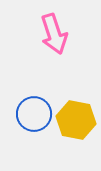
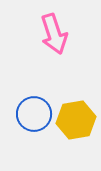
yellow hexagon: rotated 21 degrees counterclockwise
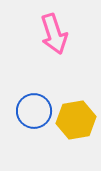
blue circle: moved 3 px up
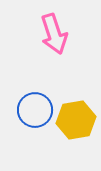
blue circle: moved 1 px right, 1 px up
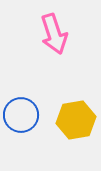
blue circle: moved 14 px left, 5 px down
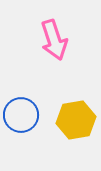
pink arrow: moved 6 px down
